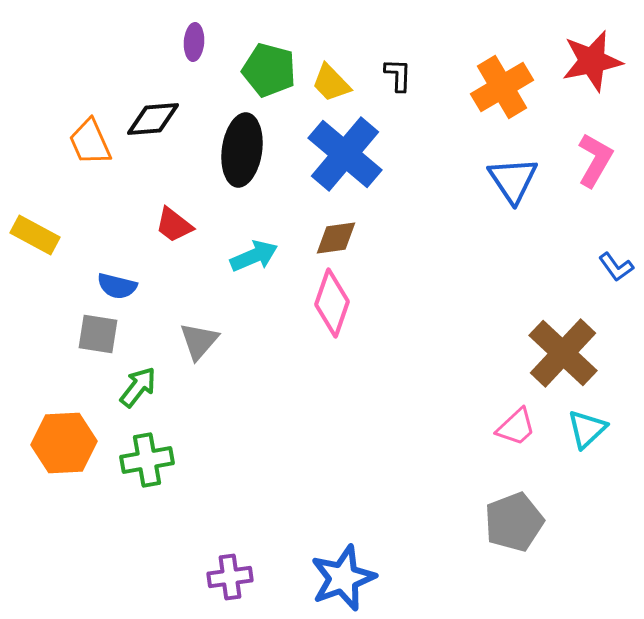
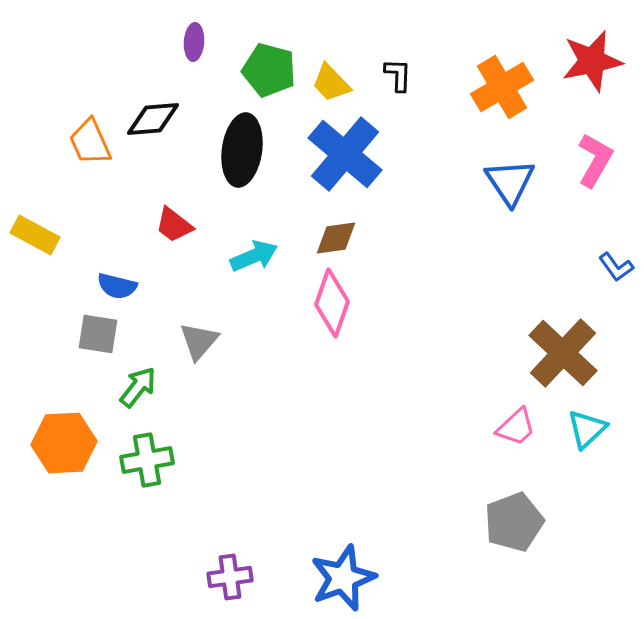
blue triangle: moved 3 px left, 2 px down
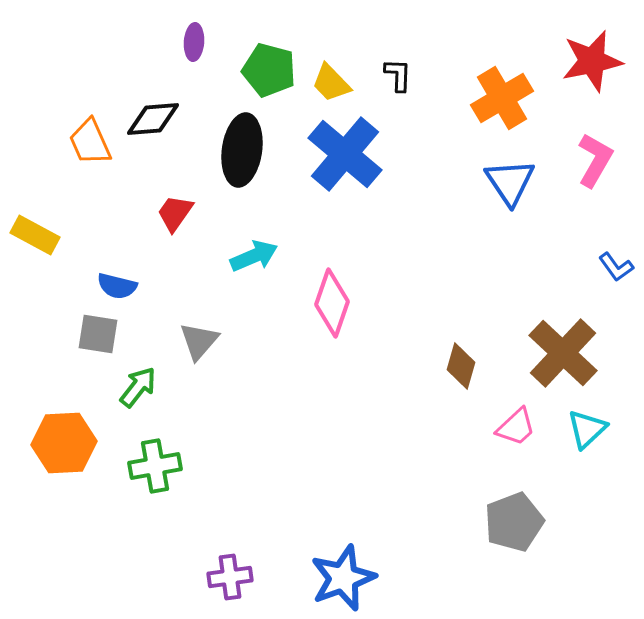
orange cross: moved 11 px down
red trapezoid: moved 1 px right, 12 px up; rotated 87 degrees clockwise
brown diamond: moved 125 px right, 128 px down; rotated 66 degrees counterclockwise
green cross: moved 8 px right, 6 px down
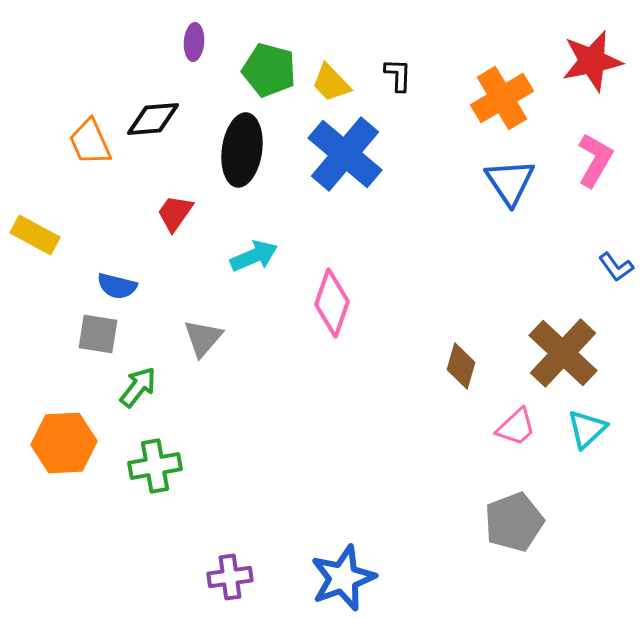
gray triangle: moved 4 px right, 3 px up
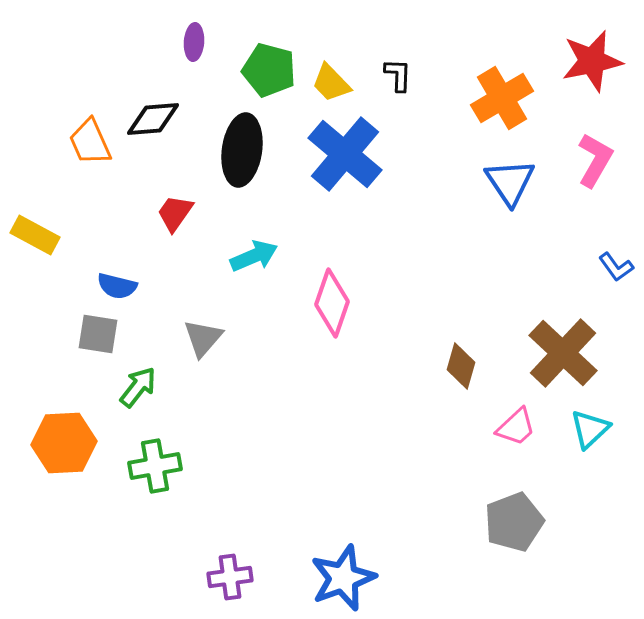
cyan triangle: moved 3 px right
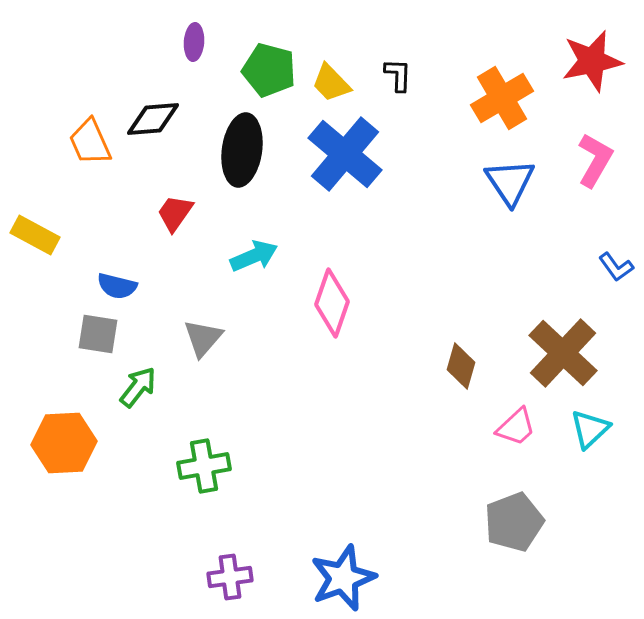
green cross: moved 49 px right
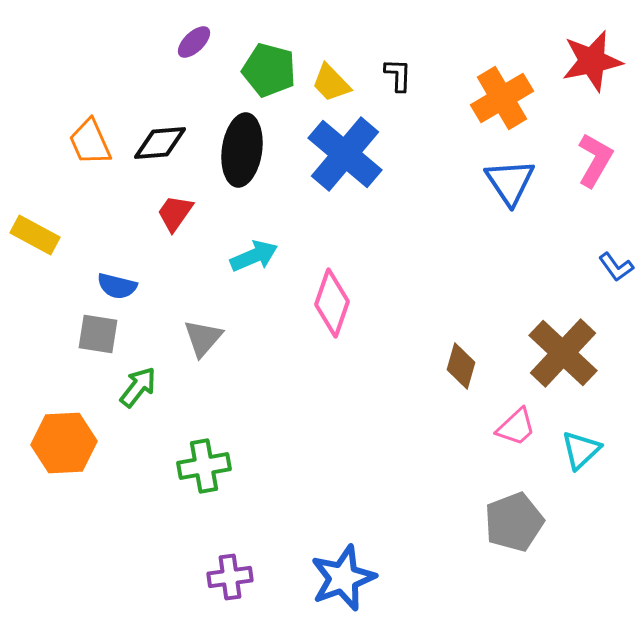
purple ellipse: rotated 42 degrees clockwise
black diamond: moved 7 px right, 24 px down
cyan triangle: moved 9 px left, 21 px down
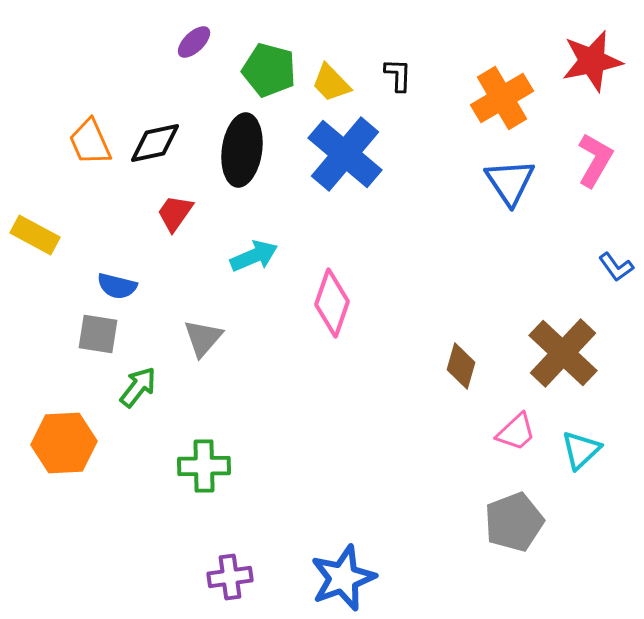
black diamond: moved 5 px left; rotated 8 degrees counterclockwise
pink trapezoid: moved 5 px down
green cross: rotated 9 degrees clockwise
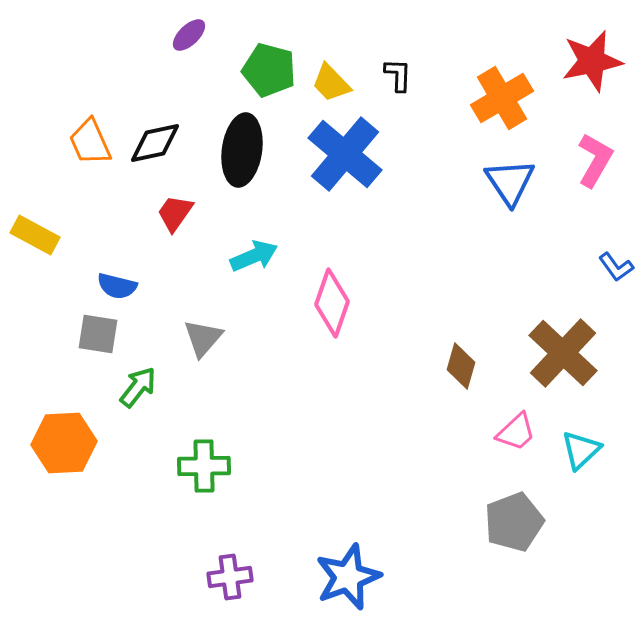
purple ellipse: moved 5 px left, 7 px up
blue star: moved 5 px right, 1 px up
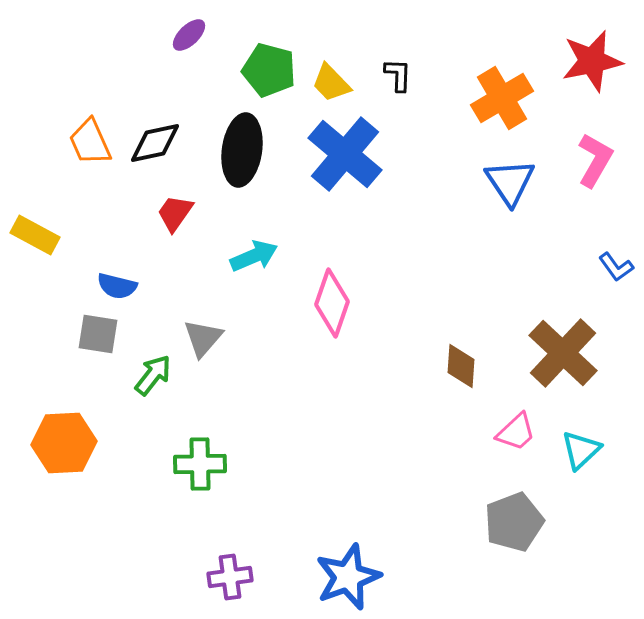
brown diamond: rotated 12 degrees counterclockwise
green arrow: moved 15 px right, 12 px up
green cross: moved 4 px left, 2 px up
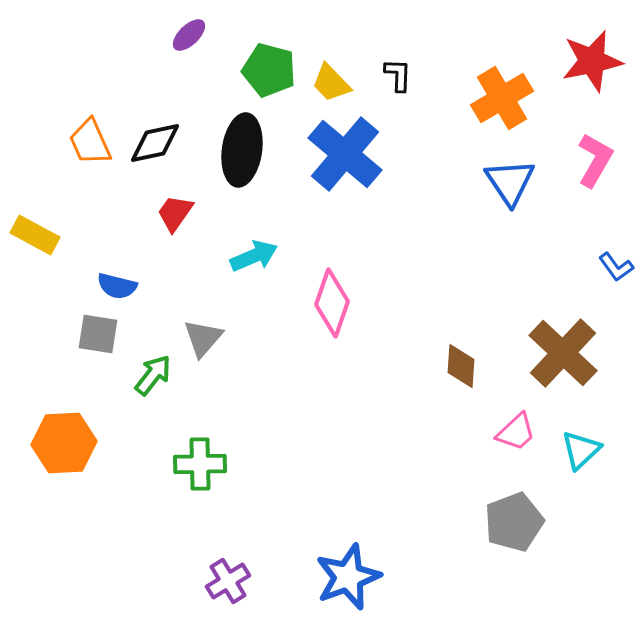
purple cross: moved 2 px left, 4 px down; rotated 24 degrees counterclockwise
